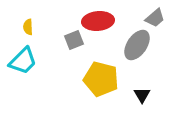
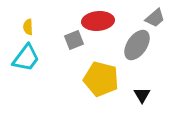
cyan trapezoid: moved 3 px right, 3 px up; rotated 8 degrees counterclockwise
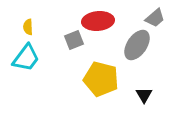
black triangle: moved 2 px right
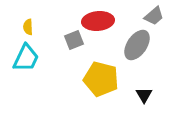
gray trapezoid: moved 1 px left, 2 px up
cyan trapezoid: rotated 12 degrees counterclockwise
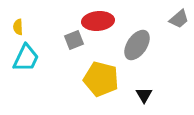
gray trapezoid: moved 25 px right, 3 px down
yellow semicircle: moved 10 px left
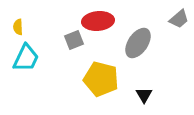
gray ellipse: moved 1 px right, 2 px up
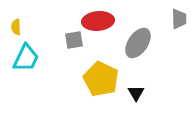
gray trapezoid: rotated 50 degrees counterclockwise
yellow semicircle: moved 2 px left
gray square: rotated 12 degrees clockwise
yellow pentagon: rotated 12 degrees clockwise
black triangle: moved 8 px left, 2 px up
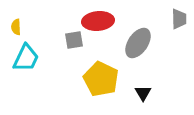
black triangle: moved 7 px right
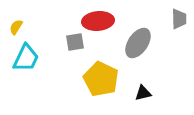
yellow semicircle: rotated 35 degrees clockwise
gray square: moved 1 px right, 2 px down
black triangle: rotated 48 degrees clockwise
